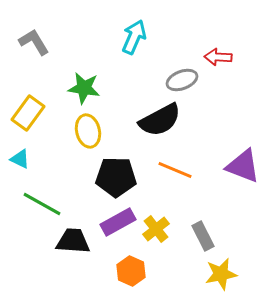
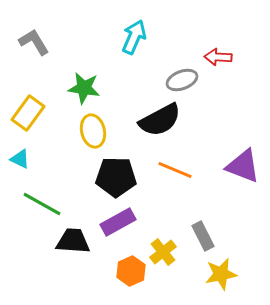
yellow ellipse: moved 5 px right
yellow cross: moved 7 px right, 23 px down
orange hexagon: rotated 12 degrees clockwise
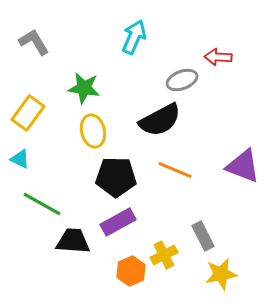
yellow cross: moved 1 px right, 3 px down; rotated 12 degrees clockwise
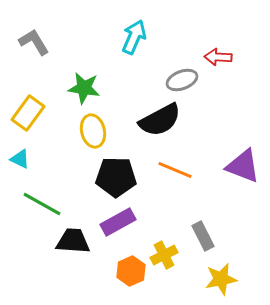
yellow star: moved 5 px down
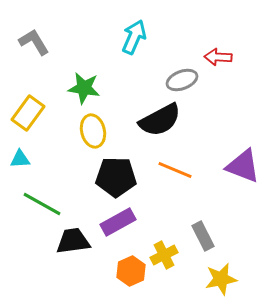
cyan triangle: rotated 30 degrees counterclockwise
black trapezoid: rotated 12 degrees counterclockwise
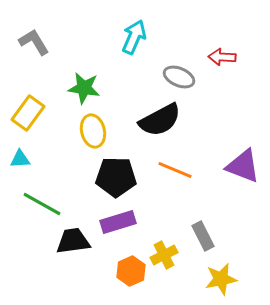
red arrow: moved 4 px right
gray ellipse: moved 3 px left, 3 px up; rotated 44 degrees clockwise
purple rectangle: rotated 12 degrees clockwise
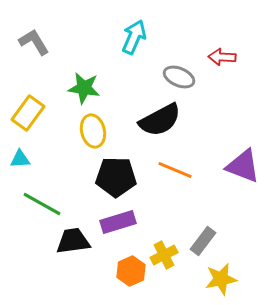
gray rectangle: moved 5 px down; rotated 64 degrees clockwise
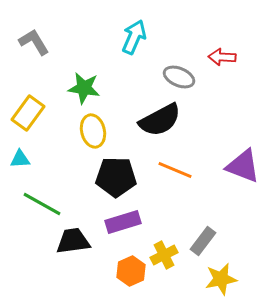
purple rectangle: moved 5 px right
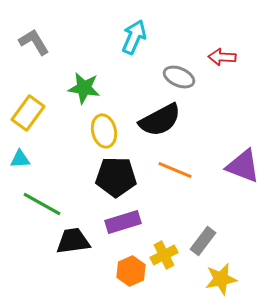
yellow ellipse: moved 11 px right
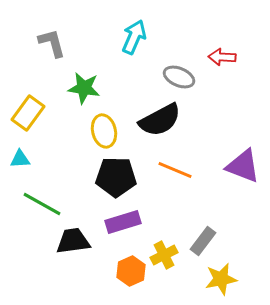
gray L-shape: moved 18 px right, 1 px down; rotated 16 degrees clockwise
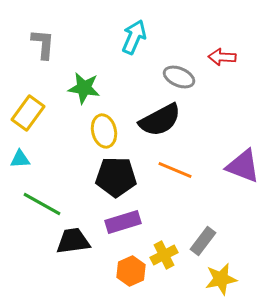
gray L-shape: moved 9 px left, 1 px down; rotated 20 degrees clockwise
